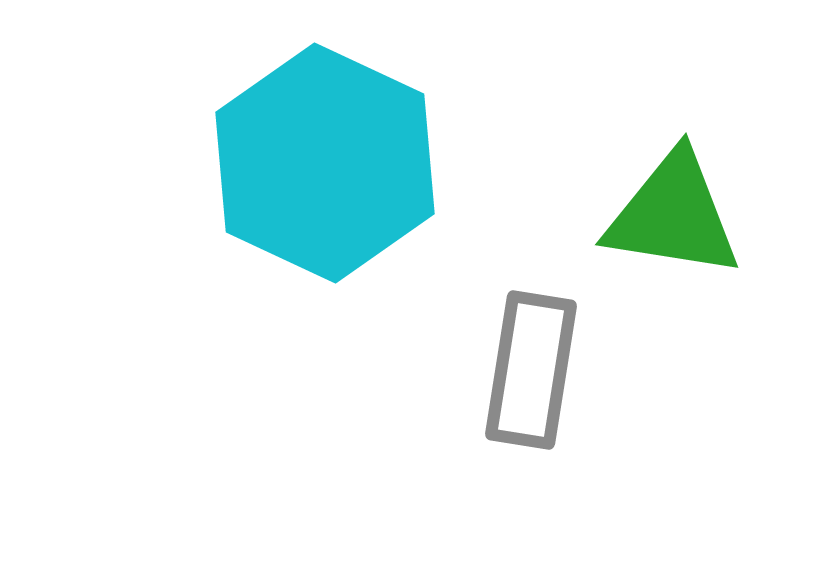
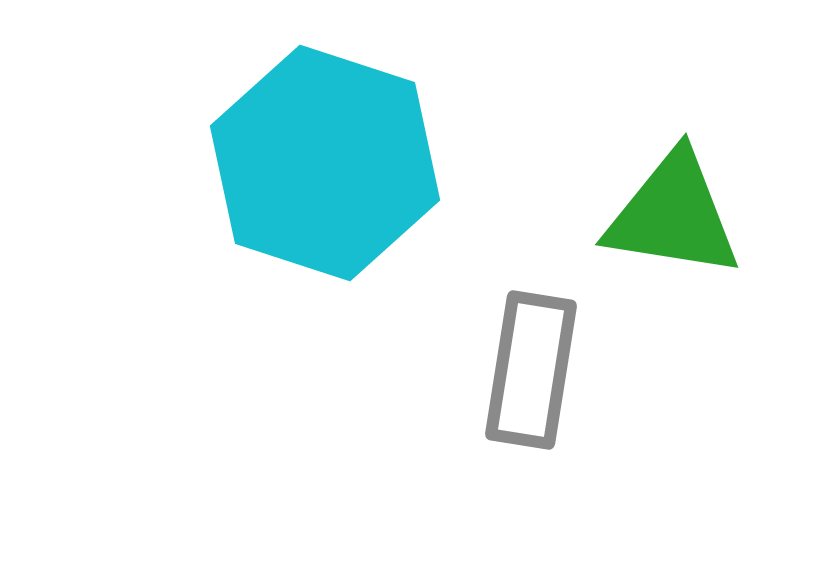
cyan hexagon: rotated 7 degrees counterclockwise
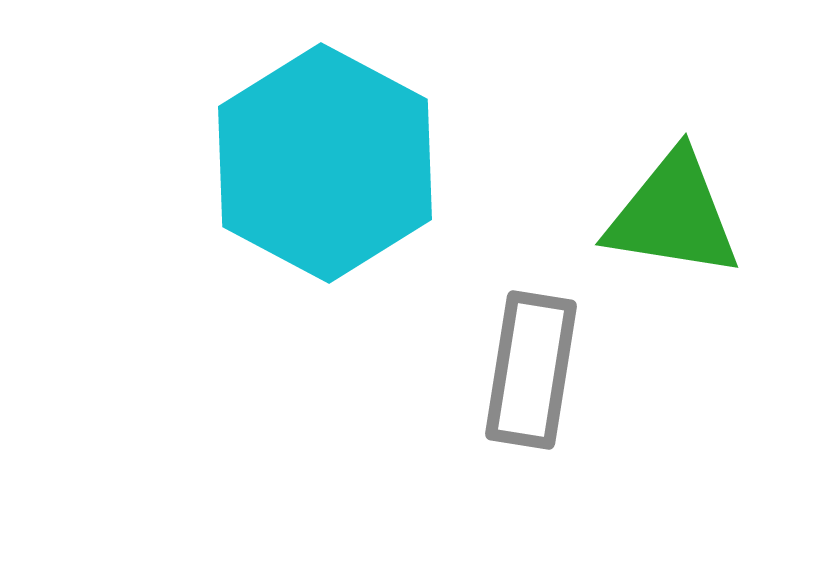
cyan hexagon: rotated 10 degrees clockwise
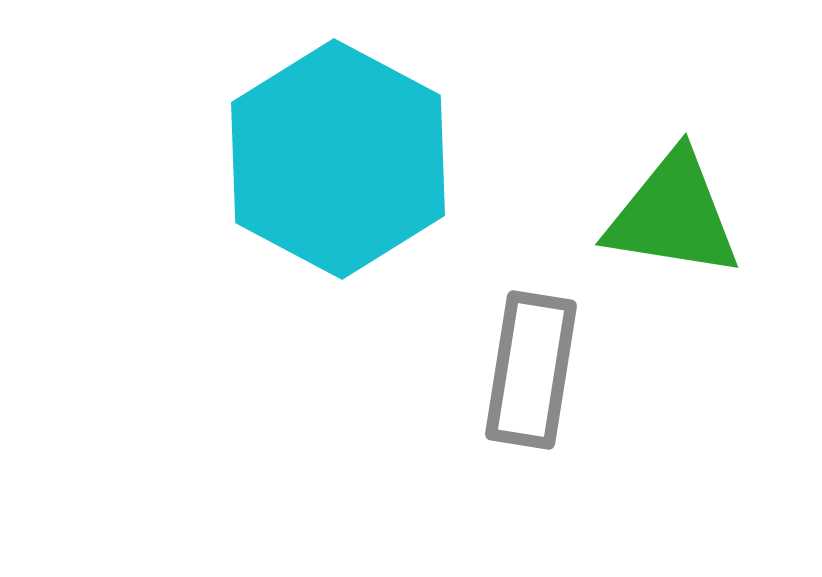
cyan hexagon: moved 13 px right, 4 px up
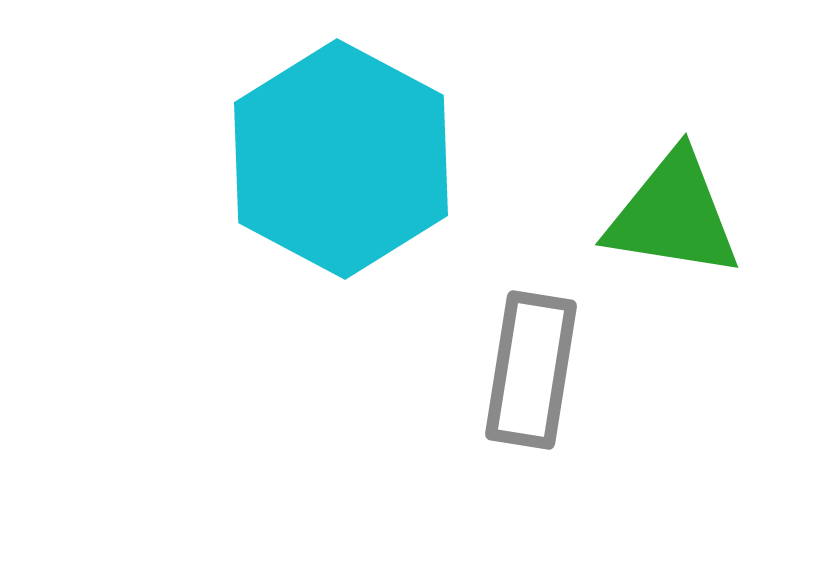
cyan hexagon: moved 3 px right
